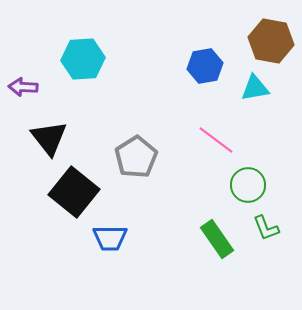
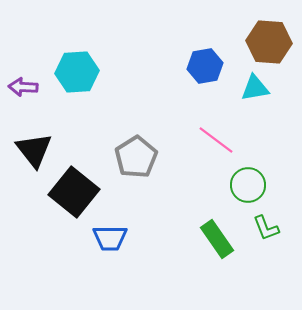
brown hexagon: moved 2 px left, 1 px down; rotated 6 degrees counterclockwise
cyan hexagon: moved 6 px left, 13 px down
black triangle: moved 15 px left, 12 px down
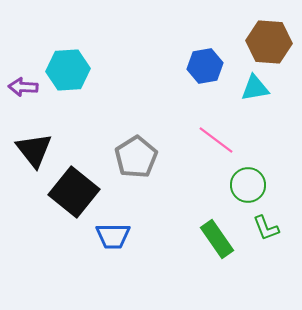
cyan hexagon: moved 9 px left, 2 px up
blue trapezoid: moved 3 px right, 2 px up
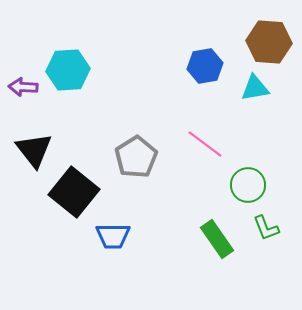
pink line: moved 11 px left, 4 px down
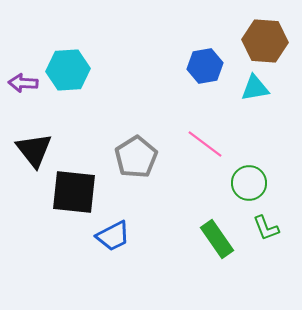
brown hexagon: moved 4 px left, 1 px up
purple arrow: moved 4 px up
green circle: moved 1 px right, 2 px up
black square: rotated 33 degrees counterclockwise
blue trapezoid: rotated 27 degrees counterclockwise
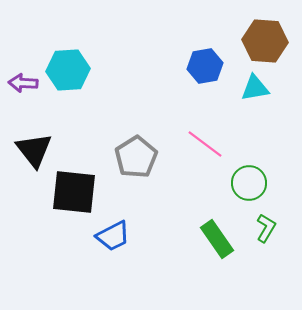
green L-shape: rotated 128 degrees counterclockwise
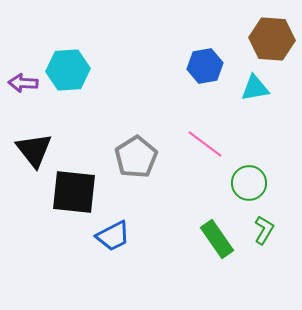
brown hexagon: moved 7 px right, 2 px up
green L-shape: moved 2 px left, 2 px down
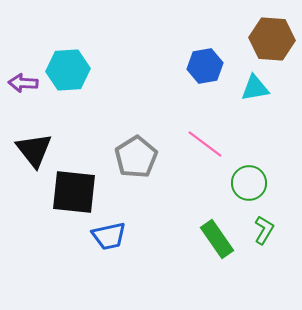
blue trapezoid: moved 4 px left; rotated 15 degrees clockwise
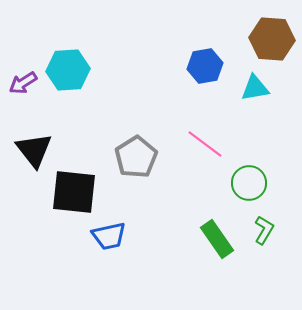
purple arrow: rotated 36 degrees counterclockwise
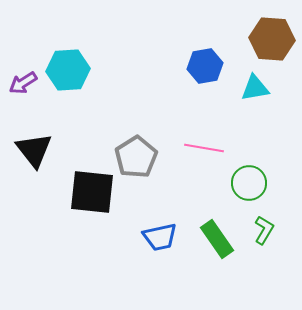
pink line: moved 1 px left, 4 px down; rotated 27 degrees counterclockwise
black square: moved 18 px right
blue trapezoid: moved 51 px right, 1 px down
